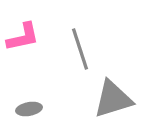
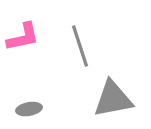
gray line: moved 3 px up
gray triangle: rotated 6 degrees clockwise
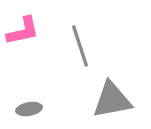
pink L-shape: moved 6 px up
gray triangle: moved 1 px left, 1 px down
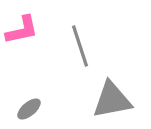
pink L-shape: moved 1 px left, 1 px up
gray ellipse: rotated 30 degrees counterclockwise
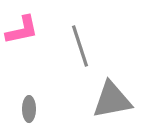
gray ellipse: rotated 50 degrees counterclockwise
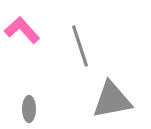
pink L-shape: rotated 120 degrees counterclockwise
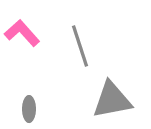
pink L-shape: moved 3 px down
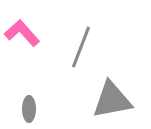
gray line: moved 1 px right, 1 px down; rotated 39 degrees clockwise
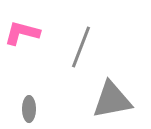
pink L-shape: rotated 33 degrees counterclockwise
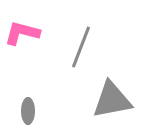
gray ellipse: moved 1 px left, 2 px down
